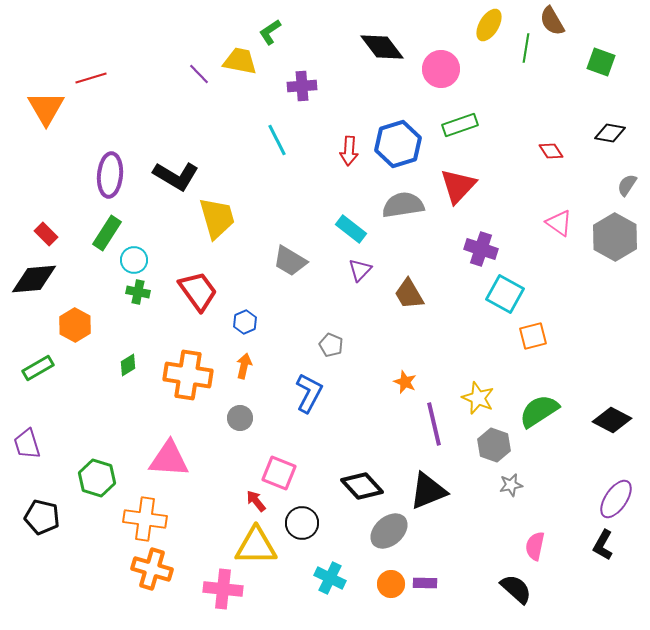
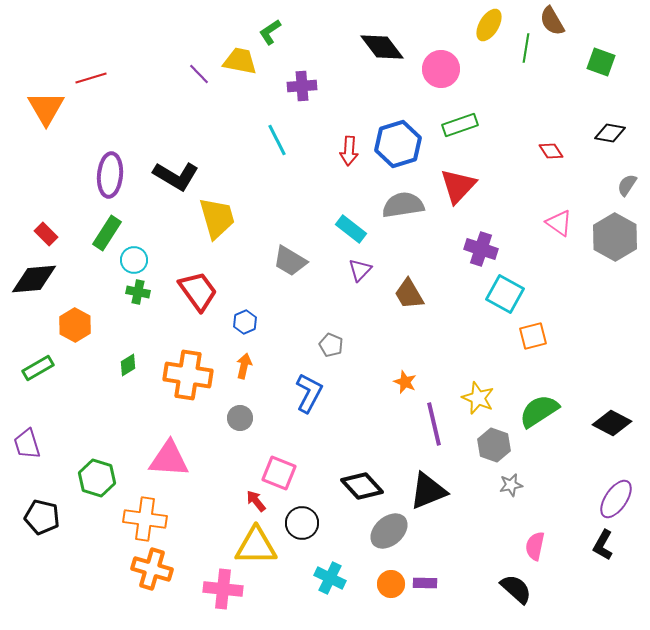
black diamond at (612, 420): moved 3 px down
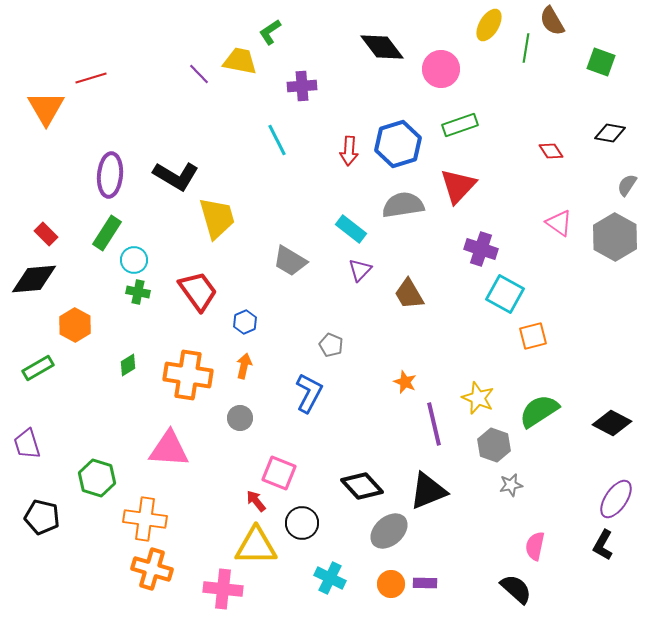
pink triangle at (169, 459): moved 10 px up
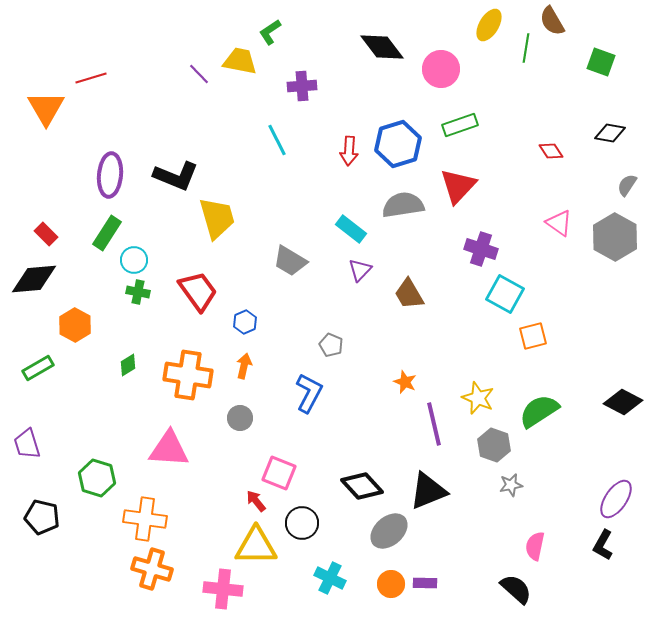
black L-shape at (176, 176): rotated 9 degrees counterclockwise
black diamond at (612, 423): moved 11 px right, 21 px up
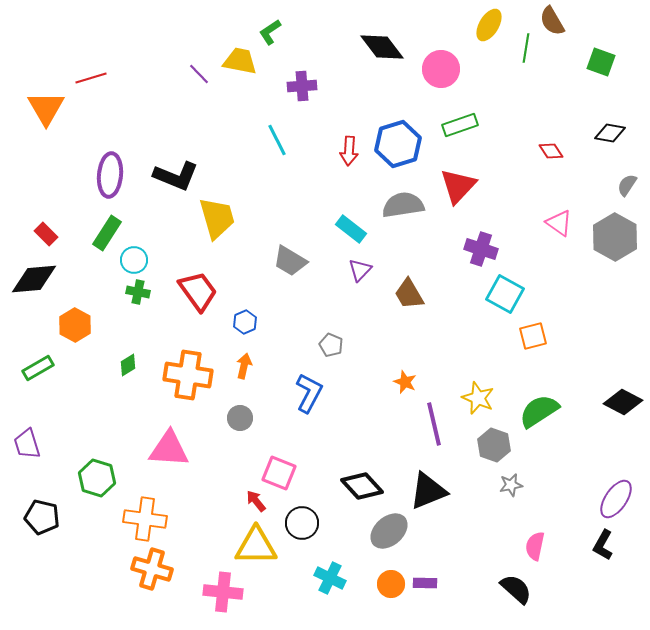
pink cross at (223, 589): moved 3 px down
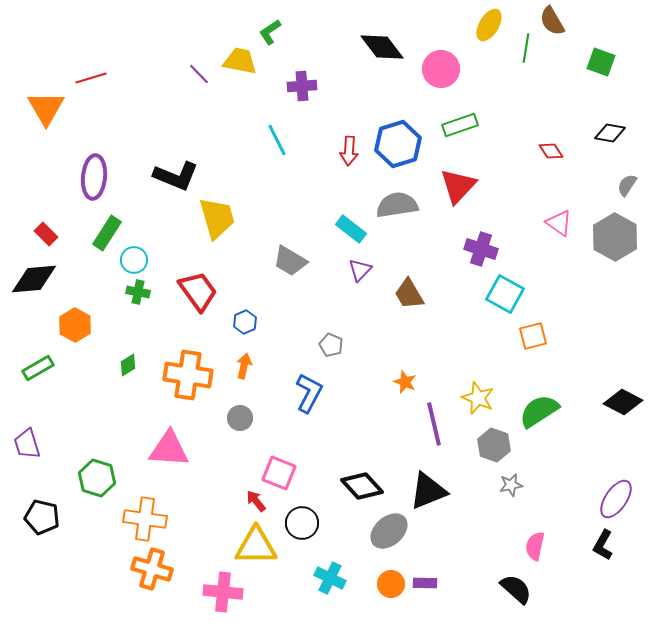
purple ellipse at (110, 175): moved 16 px left, 2 px down
gray semicircle at (403, 205): moved 6 px left
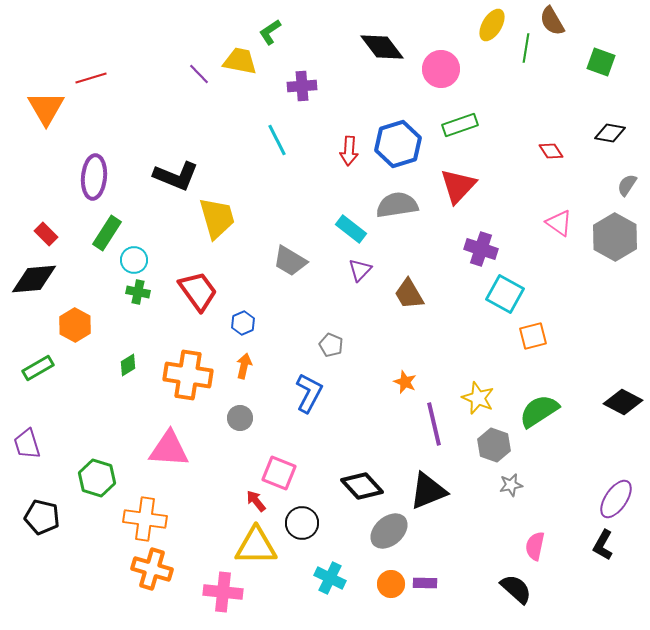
yellow ellipse at (489, 25): moved 3 px right
blue hexagon at (245, 322): moved 2 px left, 1 px down
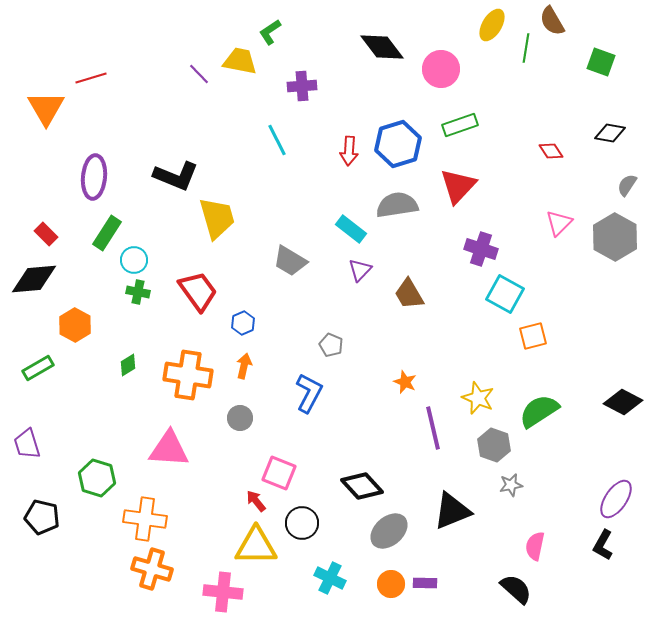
pink triangle at (559, 223): rotated 40 degrees clockwise
purple line at (434, 424): moved 1 px left, 4 px down
black triangle at (428, 491): moved 24 px right, 20 px down
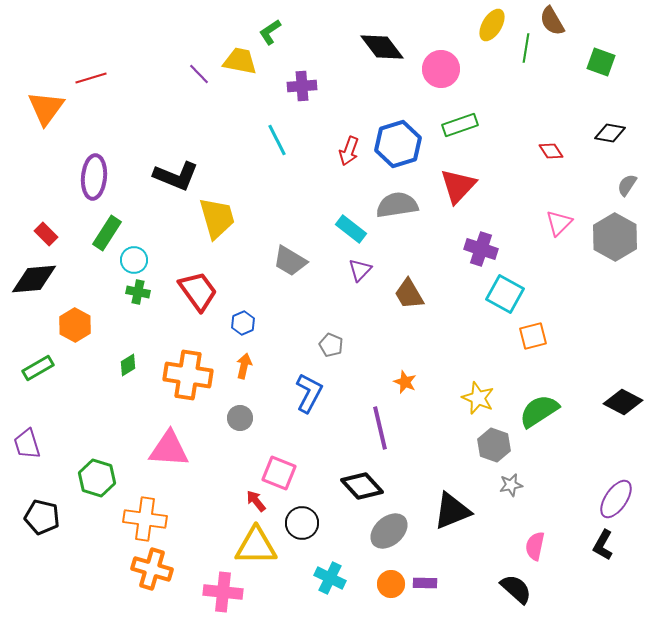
orange triangle at (46, 108): rotated 6 degrees clockwise
red arrow at (349, 151): rotated 16 degrees clockwise
purple line at (433, 428): moved 53 px left
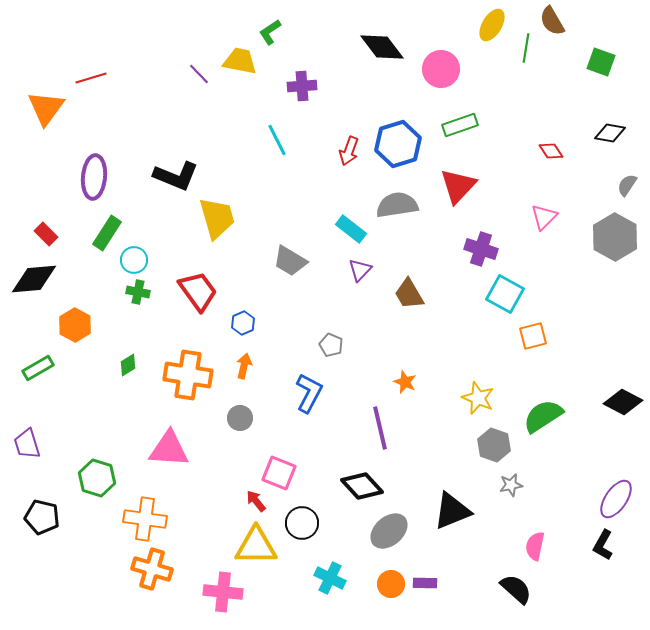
pink triangle at (559, 223): moved 15 px left, 6 px up
green semicircle at (539, 411): moved 4 px right, 5 px down
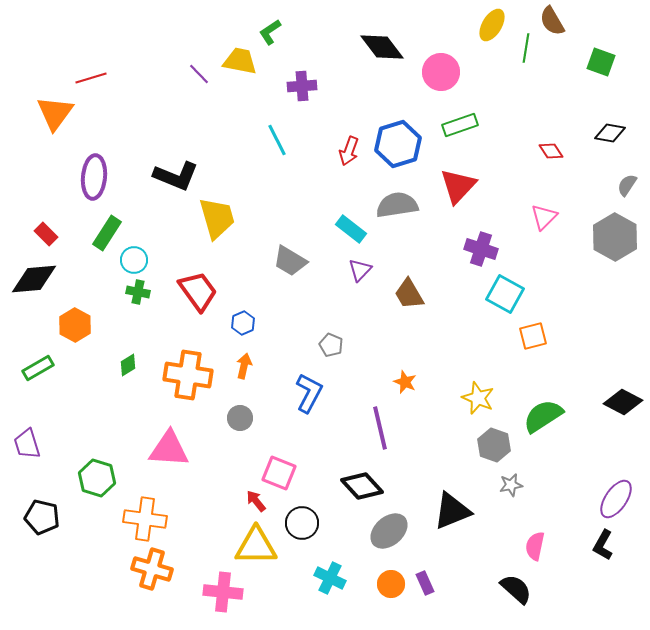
pink circle at (441, 69): moved 3 px down
orange triangle at (46, 108): moved 9 px right, 5 px down
purple rectangle at (425, 583): rotated 65 degrees clockwise
